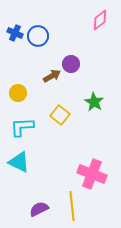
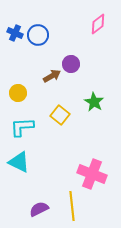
pink diamond: moved 2 px left, 4 px down
blue circle: moved 1 px up
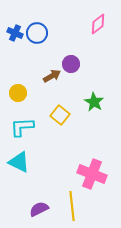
blue circle: moved 1 px left, 2 px up
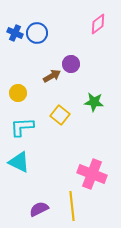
green star: rotated 24 degrees counterclockwise
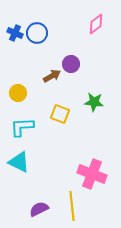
pink diamond: moved 2 px left
yellow square: moved 1 px up; rotated 18 degrees counterclockwise
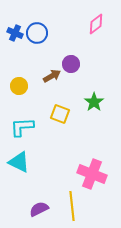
yellow circle: moved 1 px right, 7 px up
green star: rotated 30 degrees clockwise
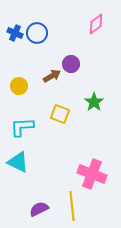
cyan triangle: moved 1 px left
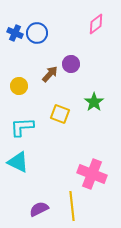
brown arrow: moved 2 px left, 2 px up; rotated 18 degrees counterclockwise
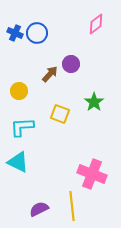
yellow circle: moved 5 px down
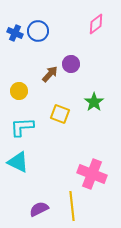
blue circle: moved 1 px right, 2 px up
